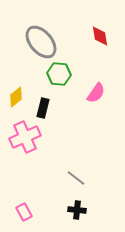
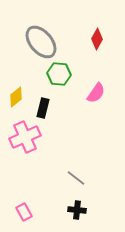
red diamond: moved 3 px left, 3 px down; rotated 40 degrees clockwise
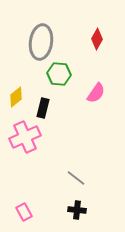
gray ellipse: rotated 48 degrees clockwise
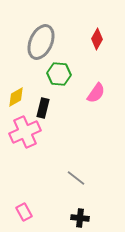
gray ellipse: rotated 16 degrees clockwise
yellow diamond: rotated 10 degrees clockwise
pink cross: moved 5 px up
black cross: moved 3 px right, 8 px down
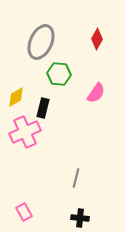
gray line: rotated 66 degrees clockwise
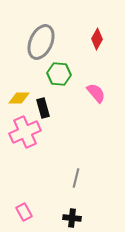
pink semicircle: rotated 75 degrees counterclockwise
yellow diamond: moved 3 px right, 1 px down; rotated 30 degrees clockwise
black rectangle: rotated 30 degrees counterclockwise
black cross: moved 8 px left
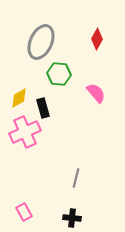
yellow diamond: rotated 30 degrees counterclockwise
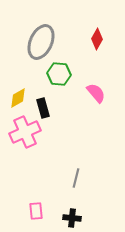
yellow diamond: moved 1 px left
pink rectangle: moved 12 px right, 1 px up; rotated 24 degrees clockwise
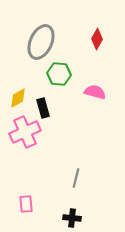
pink semicircle: moved 1 px left, 1 px up; rotated 35 degrees counterclockwise
pink rectangle: moved 10 px left, 7 px up
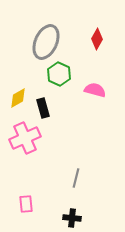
gray ellipse: moved 5 px right
green hexagon: rotated 20 degrees clockwise
pink semicircle: moved 2 px up
pink cross: moved 6 px down
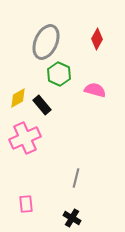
black rectangle: moved 1 px left, 3 px up; rotated 24 degrees counterclockwise
black cross: rotated 24 degrees clockwise
